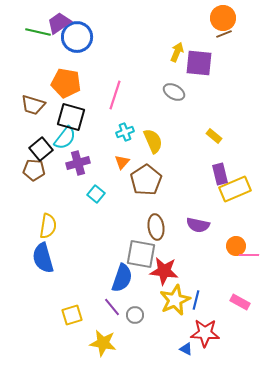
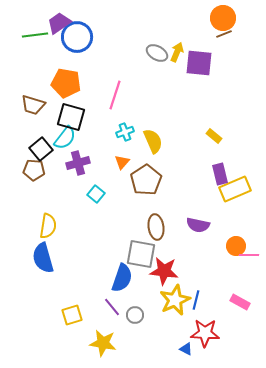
green line at (38, 32): moved 3 px left, 3 px down; rotated 20 degrees counterclockwise
gray ellipse at (174, 92): moved 17 px left, 39 px up
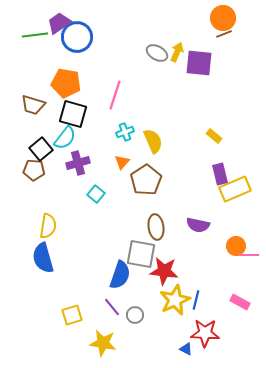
black square at (71, 117): moved 2 px right, 3 px up
blue semicircle at (122, 278): moved 2 px left, 3 px up
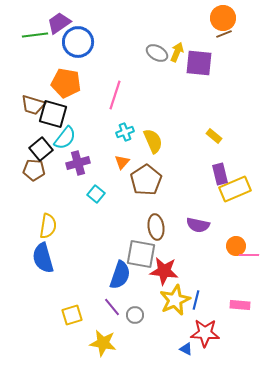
blue circle at (77, 37): moved 1 px right, 5 px down
black square at (73, 114): moved 20 px left
pink rectangle at (240, 302): moved 3 px down; rotated 24 degrees counterclockwise
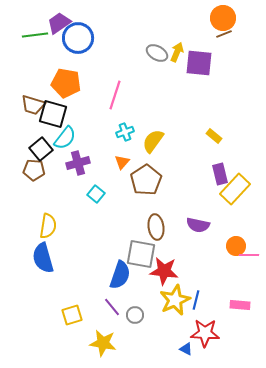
blue circle at (78, 42): moved 4 px up
yellow semicircle at (153, 141): rotated 120 degrees counterclockwise
yellow rectangle at (235, 189): rotated 24 degrees counterclockwise
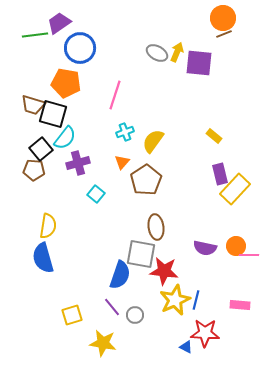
blue circle at (78, 38): moved 2 px right, 10 px down
purple semicircle at (198, 225): moved 7 px right, 23 px down
blue triangle at (186, 349): moved 2 px up
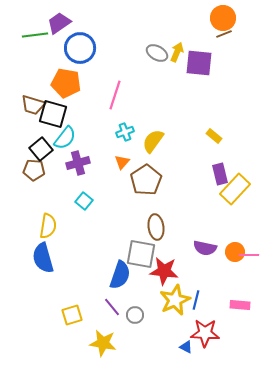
cyan square at (96, 194): moved 12 px left, 7 px down
orange circle at (236, 246): moved 1 px left, 6 px down
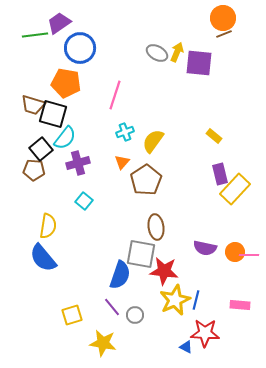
blue semicircle at (43, 258): rotated 24 degrees counterclockwise
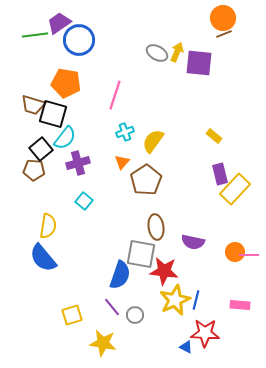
blue circle at (80, 48): moved 1 px left, 8 px up
purple semicircle at (205, 248): moved 12 px left, 6 px up
